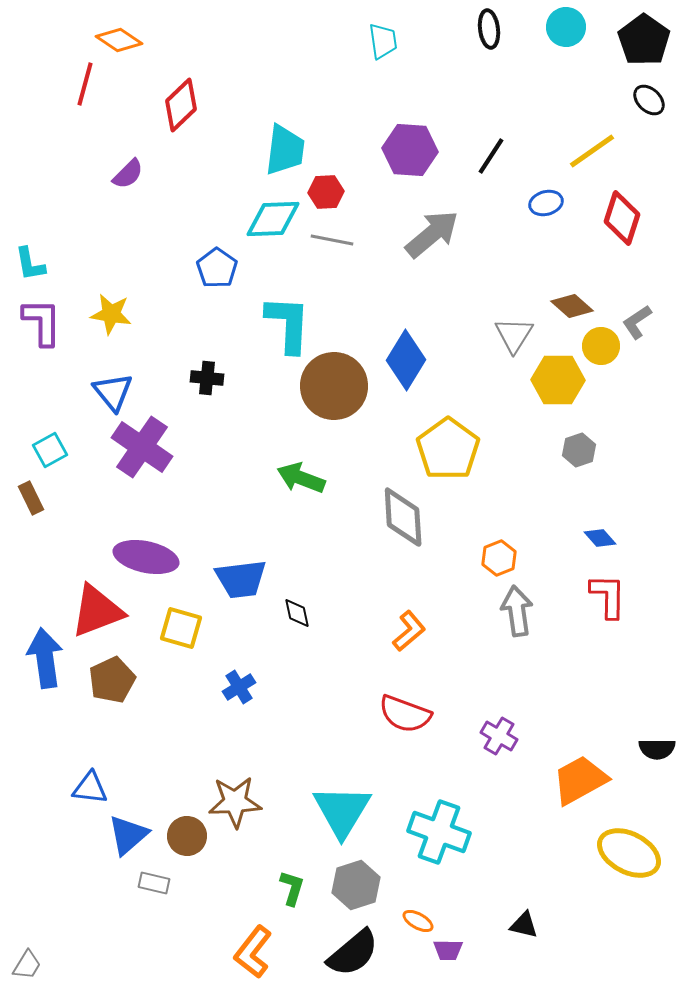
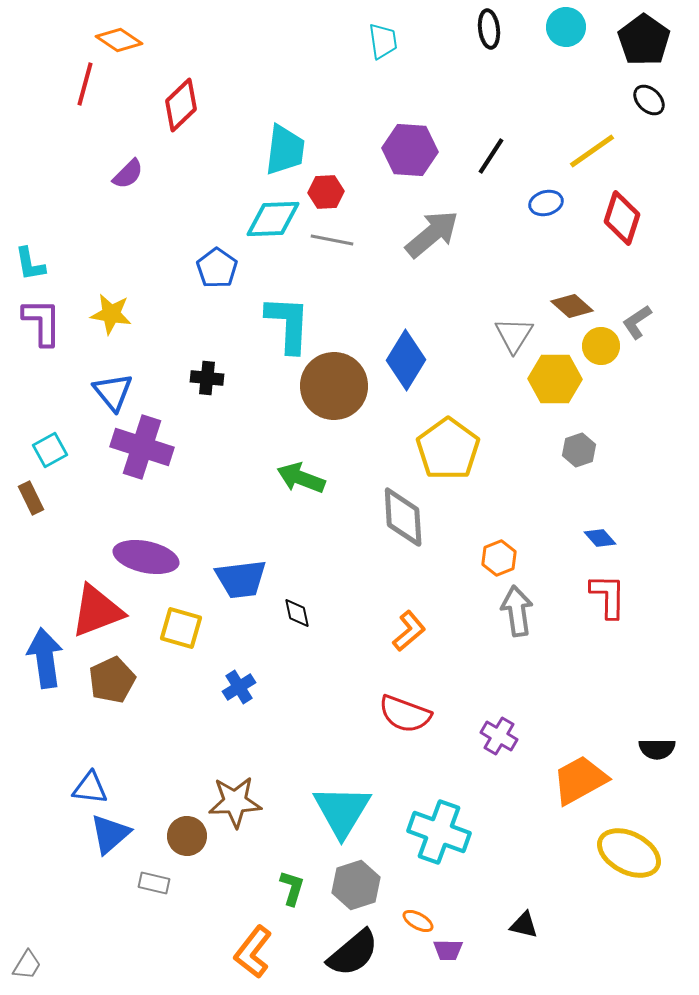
yellow hexagon at (558, 380): moved 3 px left, 1 px up
purple cross at (142, 447): rotated 16 degrees counterclockwise
blue triangle at (128, 835): moved 18 px left, 1 px up
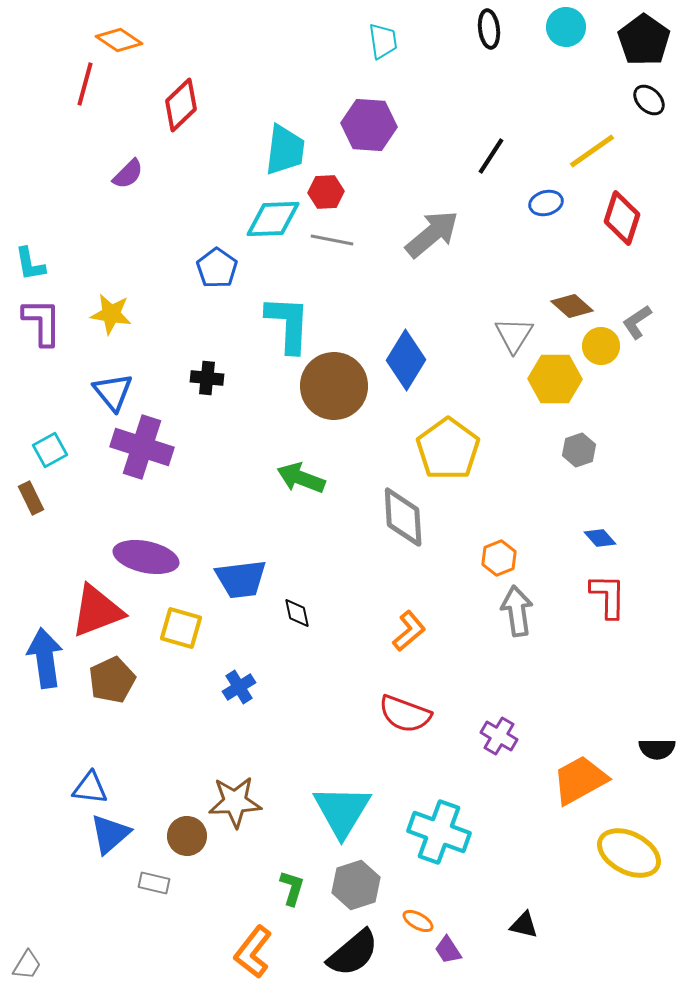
purple hexagon at (410, 150): moved 41 px left, 25 px up
purple trapezoid at (448, 950): rotated 56 degrees clockwise
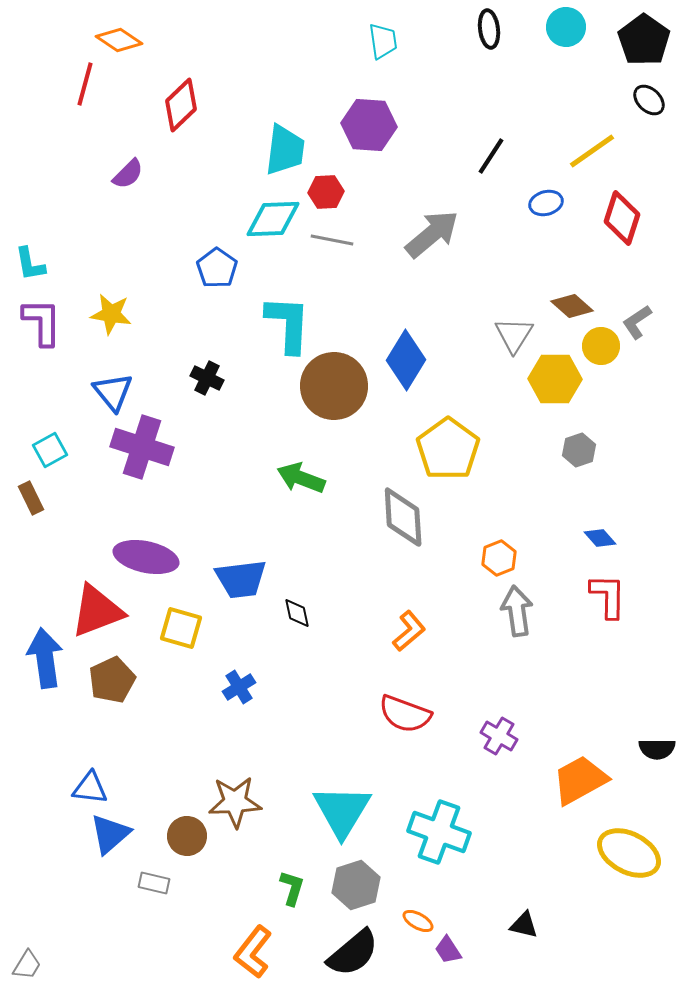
black cross at (207, 378): rotated 20 degrees clockwise
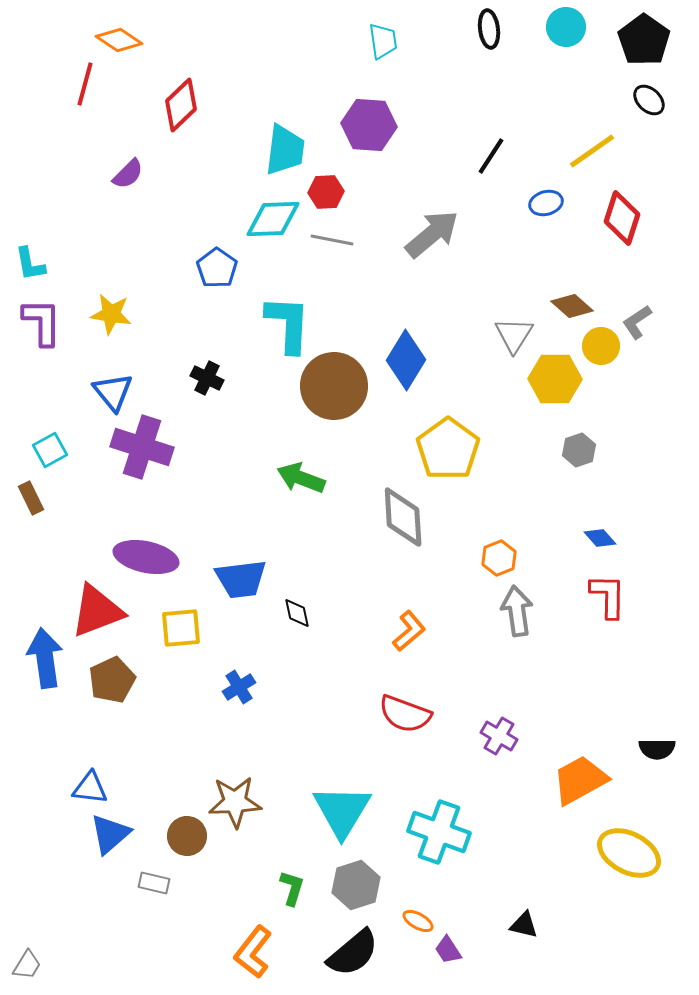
yellow square at (181, 628): rotated 21 degrees counterclockwise
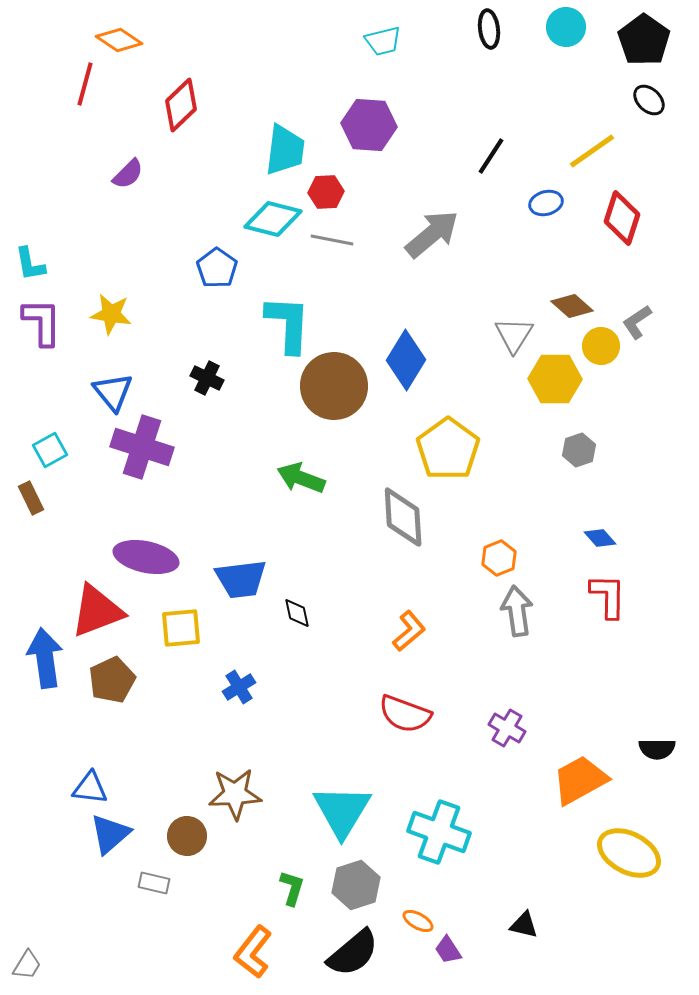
cyan trapezoid at (383, 41): rotated 84 degrees clockwise
cyan diamond at (273, 219): rotated 16 degrees clockwise
purple cross at (499, 736): moved 8 px right, 8 px up
brown star at (235, 802): moved 8 px up
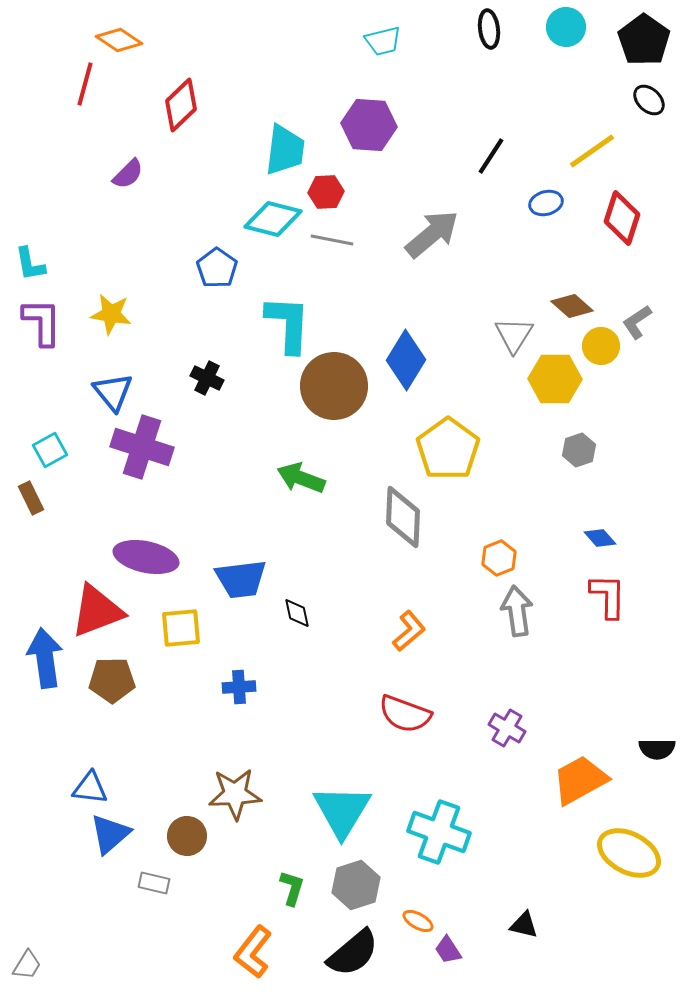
gray diamond at (403, 517): rotated 6 degrees clockwise
brown pentagon at (112, 680): rotated 24 degrees clockwise
blue cross at (239, 687): rotated 28 degrees clockwise
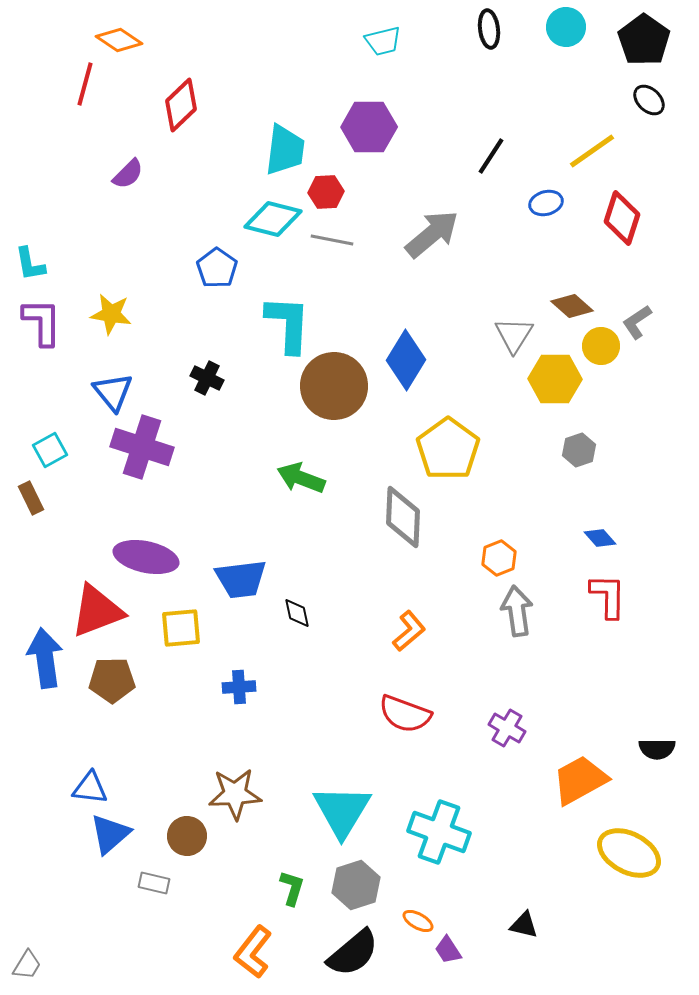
purple hexagon at (369, 125): moved 2 px down; rotated 4 degrees counterclockwise
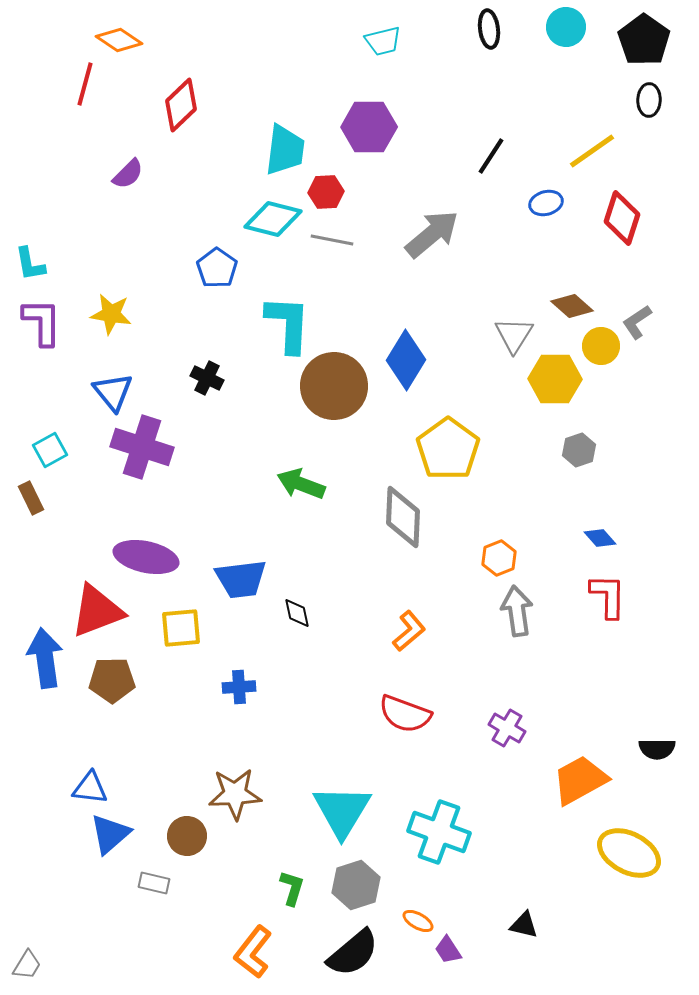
black ellipse at (649, 100): rotated 48 degrees clockwise
green arrow at (301, 478): moved 6 px down
